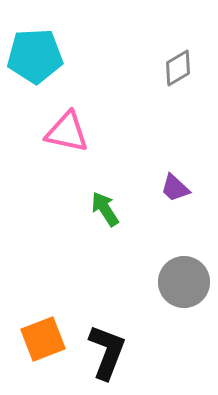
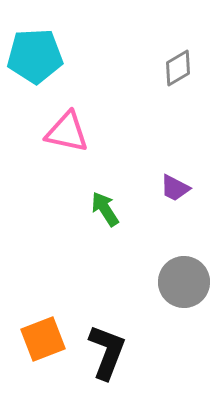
purple trapezoid: rotated 16 degrees counterclockwise
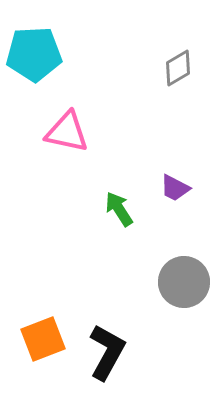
cyan pentagon: moved 1 px left, 2 px up
green arrow: moved 14 px right
black L-shape: rotated 8 degrees clockwise
